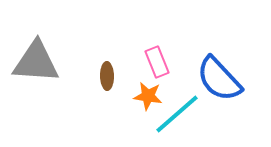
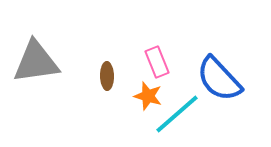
gray triangle: rotated 12 degrees counterclockwise
orange star: rotated 8 degrees clockwise
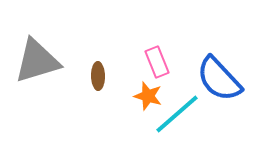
gray triangle: moved 1 px right, 1 px up; rotated 9 degrees counterclockwise
brown ellipse: moved 9 px left
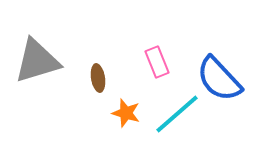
brown ellipse: moved 2 px down; rotated 8 degrees counterclockwise
orange star: moved 22 px left, 17 px down
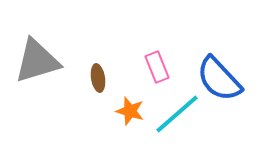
pink rectangle: moved 5 px down
orange star: moved 4 px right, 2 px up
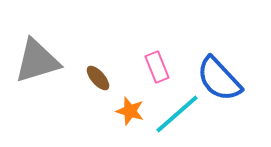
brown ellipse: rotated 32 degrees counterclockwise
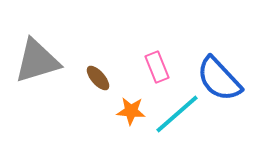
orange star: moved 1 px right; rotated 12 degrees counterclockwise
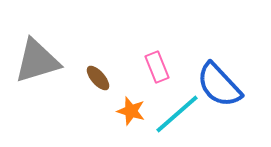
blue semicircle: moved 6 px down
orange star: rotated 12 degrees clockwise
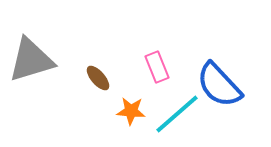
gray triangle: moved 6 px left, 1 px up
orange star: rotated 12 degrees counterclockwise
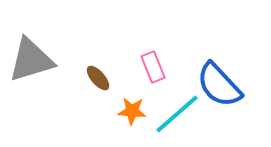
pink rectangle: moved 4 px left
orange star: moved 1 px right
